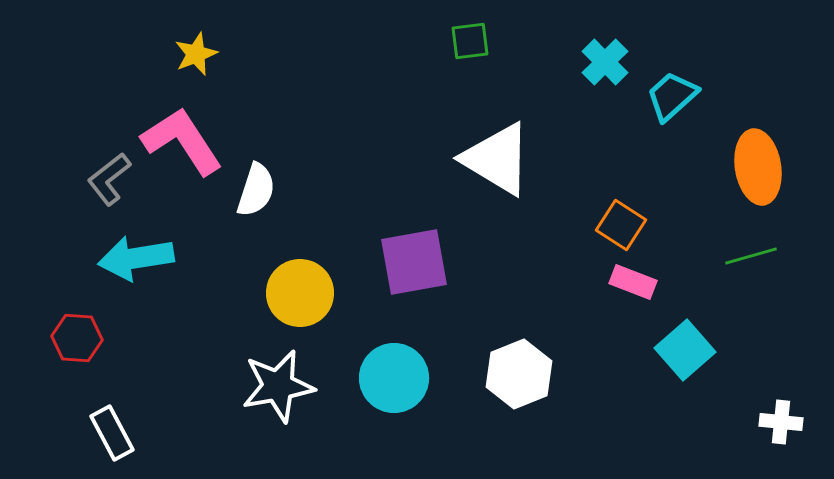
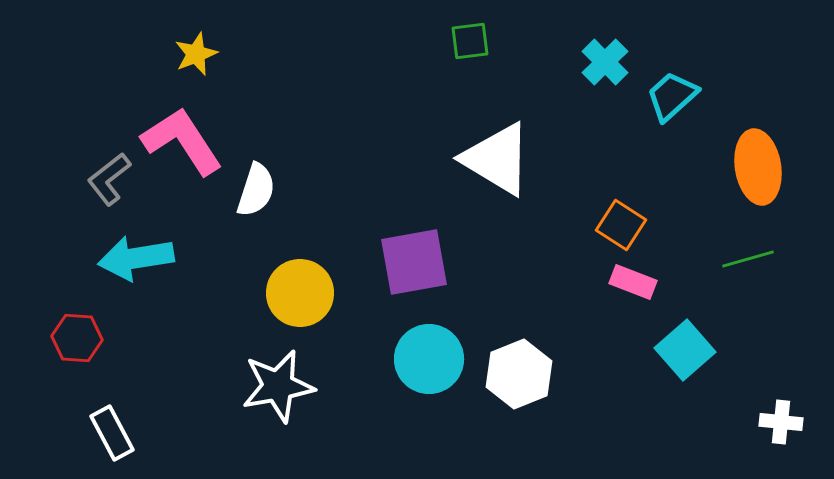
green line: moved 3 px left, 3 px down
cyan circle: moved 35 px right, 19 px up
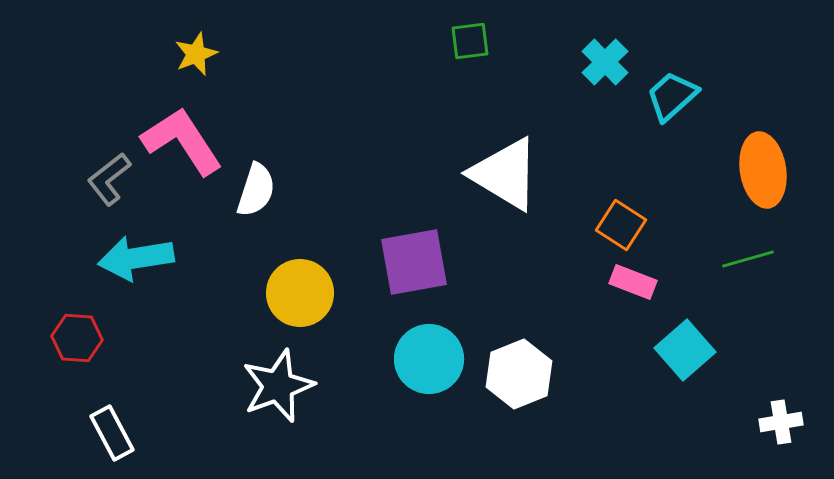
white triangle: moved 8 px right, 15 px down
orange ellipse: moved 5 px right, 3 px down
white star: rotated 10 degrees counterclockwise
white cross: rotated 15 degrees counterclockwise
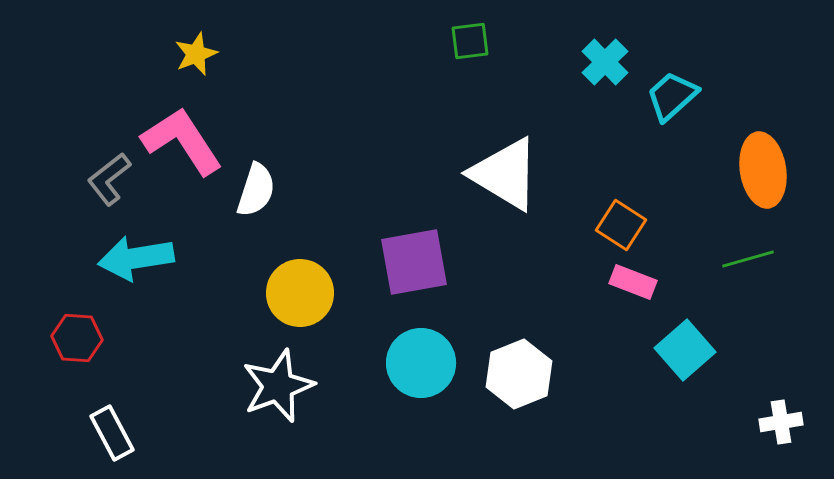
cyan circle: moved 8 px left, 4 px down
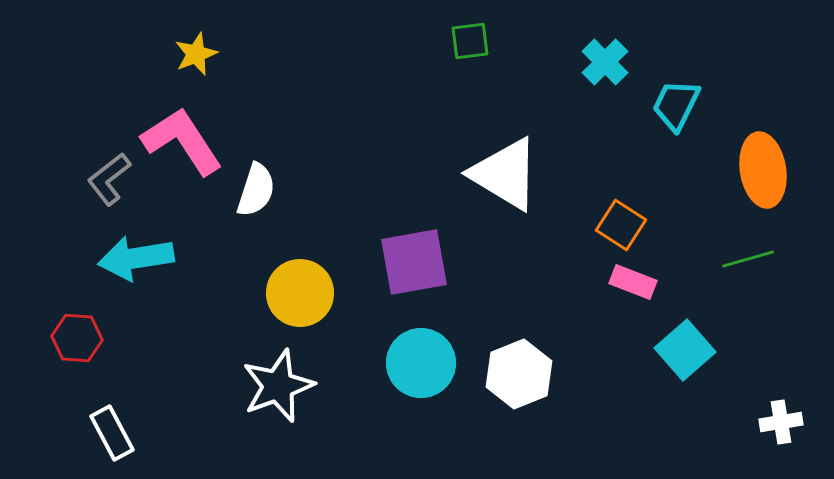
cyan trapezoid: moved 4 px right, 9 px down; rotated 22 degrees counterclockwise
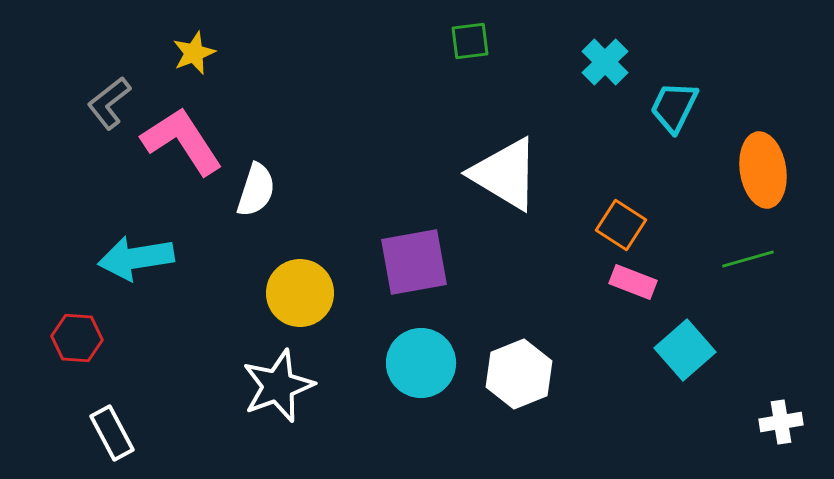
yellow star: moved 2 px left, 1 px up
cyan trapezoid: moved 2 px left, 2 px down
gray L-shape: moved 76 px up
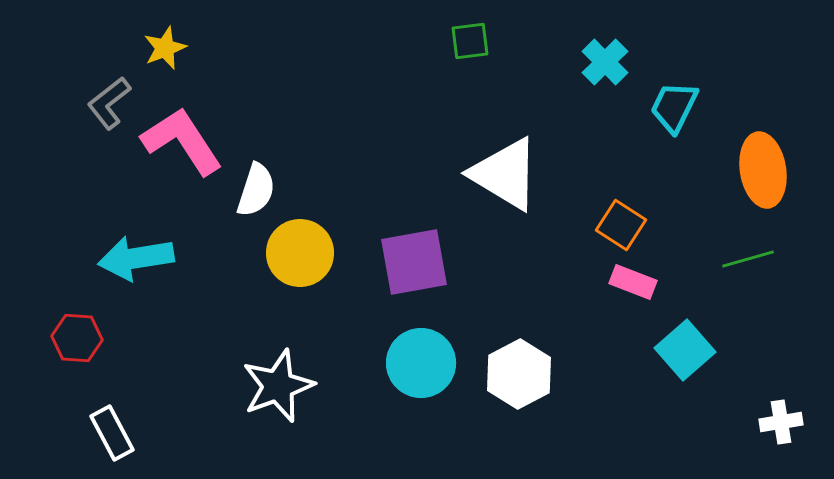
yellow star: moved 29 px left, 5 px up
yellow circle: moved 40 px up
white hexagon: rotated 6 degrees counterclockwise
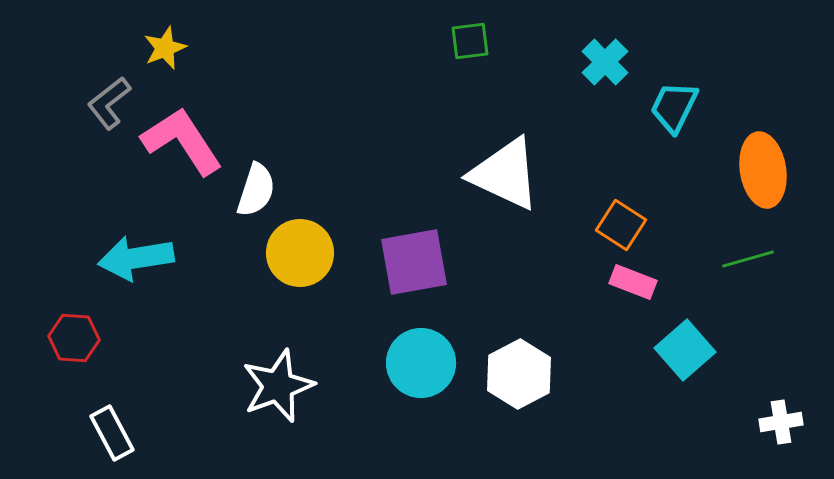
white triangle: rotated 6 degrees counterclockwise
red hexagon: moved 3 px left
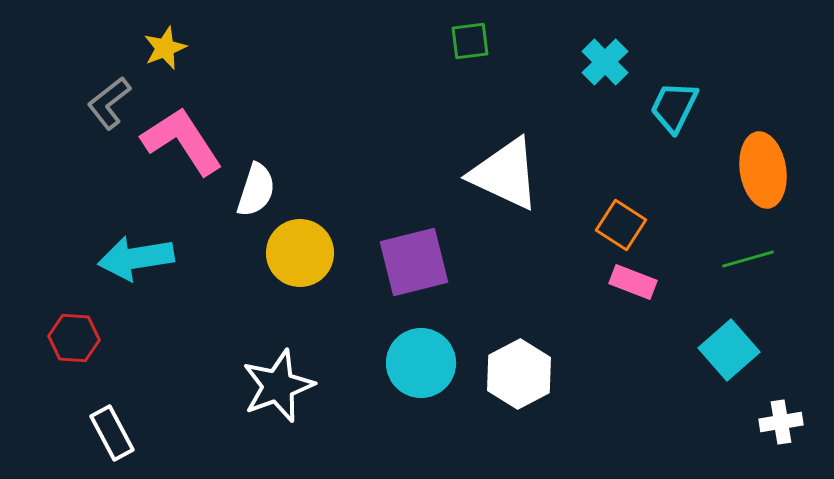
purple square: rotated 4 degrees counterclockwise
cyan square: moved 44 px right
